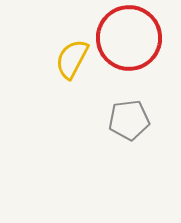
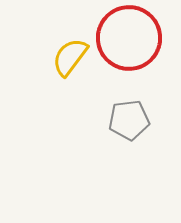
yellow semicircle: moved 2 px left, 2 px up; rotated 9 degrees clockwise
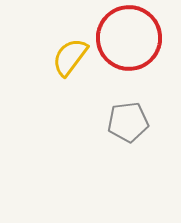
gray pentagon: moved 1 px left, 2 px down
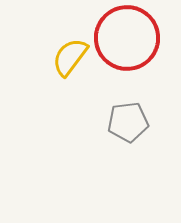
red circle: moved 2 px left
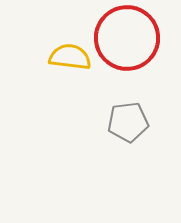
yellow semicircle: rotated 60 degrees clockwise
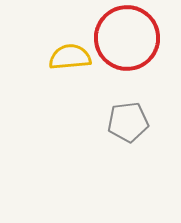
yellow semicircle: rotated 12 degrees counterclockwise
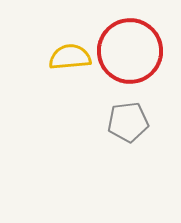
red circle: moved 3 px right, 13 px down
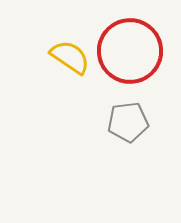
yellow semicircle: rotated 39 degrees clockwise
